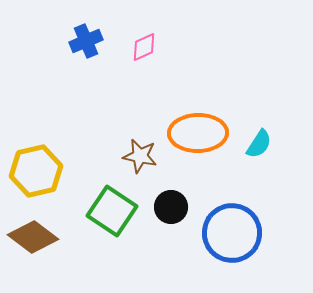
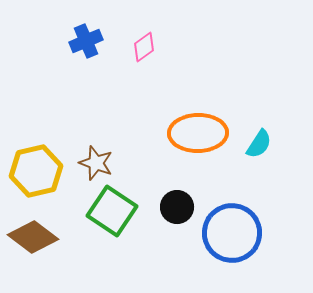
pink diamond: rotated 12 degrees counterclockwise
brown star: moved 44 px left, 7 px down; rotated 8 degrees clockwise
black circle: moved 6 px right
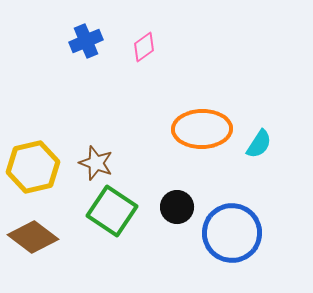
orange ellipse: moved 4 px right, 4 px up
yellow hexagon: moved 3 px left, 4 px up
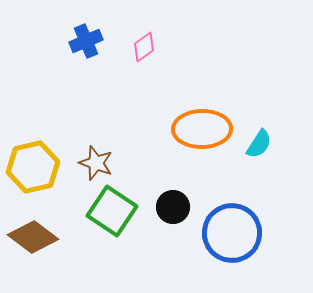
black circle: moved 4 px left
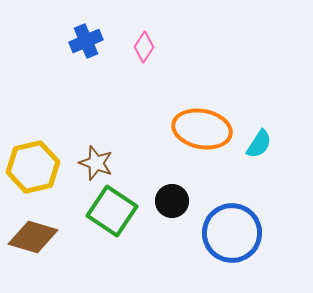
pink diamond: rotated 20 degrees counterclockwise
orange ellipse: rotated 12 degrees clockwise
black circle: moved 1 px left, 6 px up
brown diamond: rotated 21 degrees counterclockwise
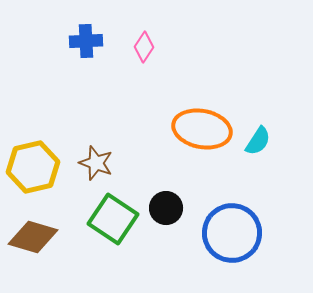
blue cross: rotated 20 degrees clockwise
cyan semicircle: moved 1 px left, 3 px up
black circle: moved 6 px left, 7 px down
green square: moved 1 px right, 8 px down
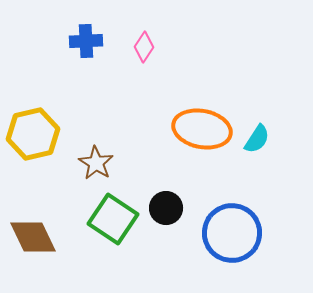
cyan semicircle: moved 1 px left, 2 px up
brown star: rotated 12 degrees clockwise
yellow hexagon: moved 33 px up
brown diamond: rotated 48 degrees clockwise
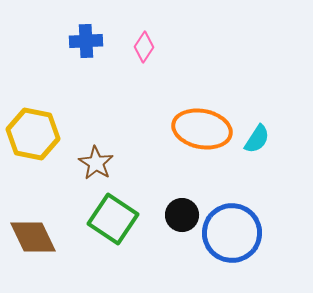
yellow hexagon: rotated 24 degrees clockwise
black circle: moved 16 px right, 7 px down
